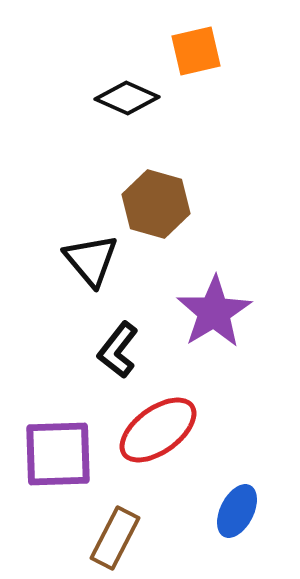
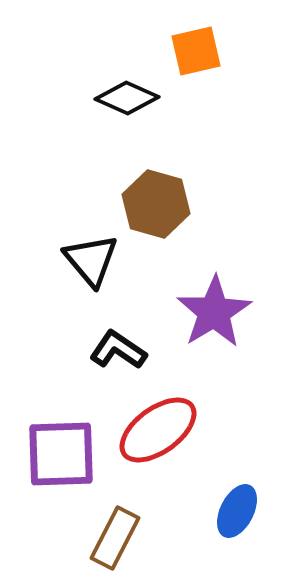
black L-shape: rotated 86 degrees clockwise
purple square: moved 3 px right
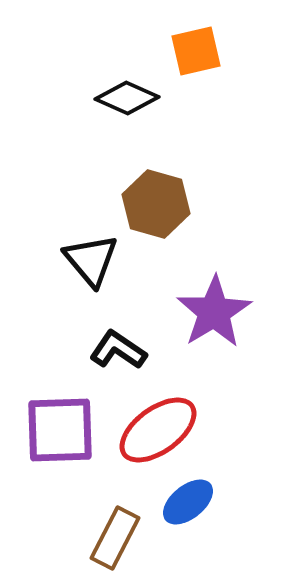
purple square: moved 1 px left, 24 px up
blue ellipse: moved 49 px left, 9 px up; rotated 24 degrees clockwise
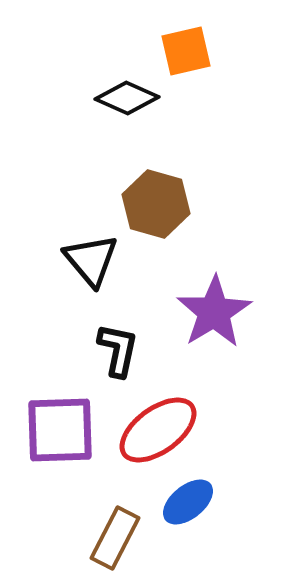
orange square: moved 10 px left
black L-shape: rotated 68 degrees clockwise
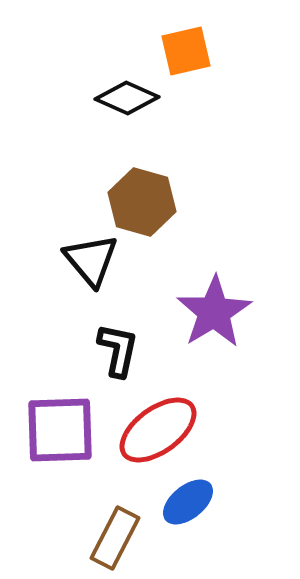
brown hexagon: moved 14 px left, 2 px up
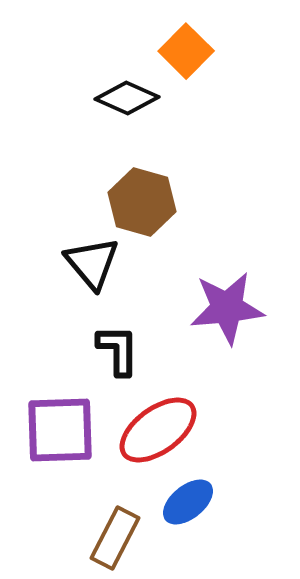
orange square: rotated 32 degrees counterclockwise
black triangle: moved 1 px right, 3 px down
purple star: moved 13 px right, 4 px up; rotated 26 degrees clockwise
black L-shape: rotated 12 degrees counterclockwise
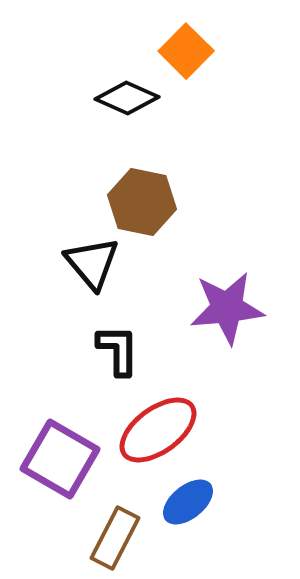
brown hexagon: rotated 4 degrees counterclockwise
purple square: moved 29 px down; rotated 32 degrees clockwise
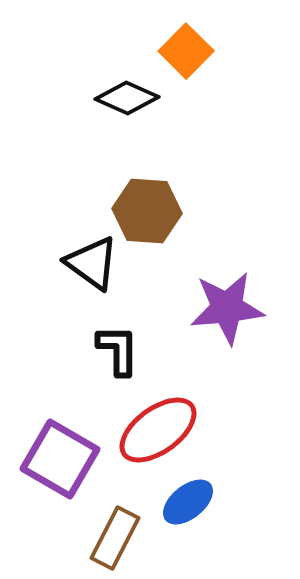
brown hexagon: moved 5 px right, 9 px down; rotated 8 degrees counterclockwise
black triangle: rotated 14 degrees counterclockwise
